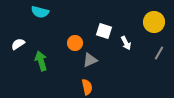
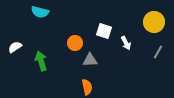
white semicircle: moved 3 px left, 3 px down
gray line: moved 1 px left, 1 px up
gray triangle: rotated 21 degrees clockwise
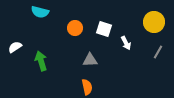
white square: moved 2 px up
orange circle: moved 15 px up
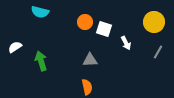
orange circle: moved 10 px right, 6 px up
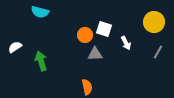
orange circle: moved 13 px down
gray triangle: moved 5 px right, 6 px up
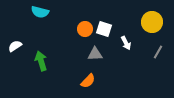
yellow circle: moved 2 px left
orange circle: moved 6 px up
white semicircle: moved 1 px up
orange semicircle: moved 1 px right, 6 px up; rotated 56 degrees clockwise
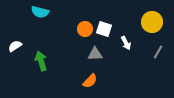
orange semicircle: moved 2 px right
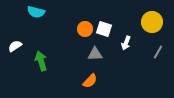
cyan semicircle: moved 4 px left
white arrow: rotated 48 degrees clockwise
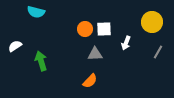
white square: rotated 21 degrees counterclockwise
